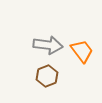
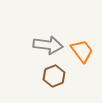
brown hexagon: moved 7 px right
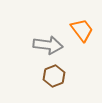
orange trapezoid: moved 21 px up
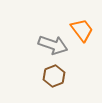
gray arrow: moved 5 px right; rotated 12 degrees clockwise
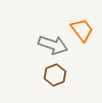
brown hexagon: moved 1 px right, 1 px up
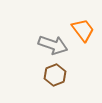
orange trapezoid: moved 1 px right
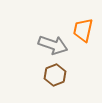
orange trapezoid: rotated 130 degrees counterclockwise
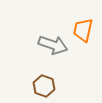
brown hexagon: moved 11 px left, 11 px down; rotated 20 degrees counterclockwise
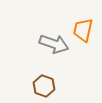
gray arrow: moved 1 px right, 1 px up
